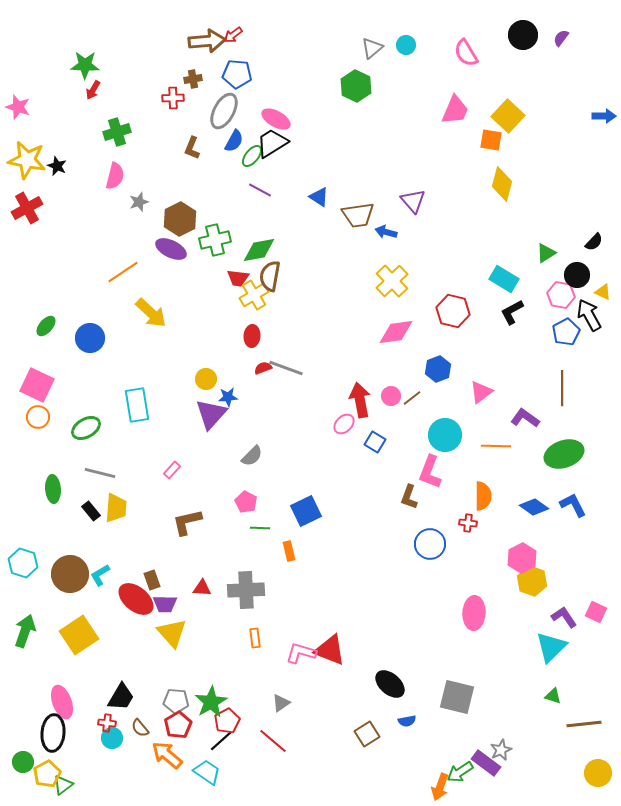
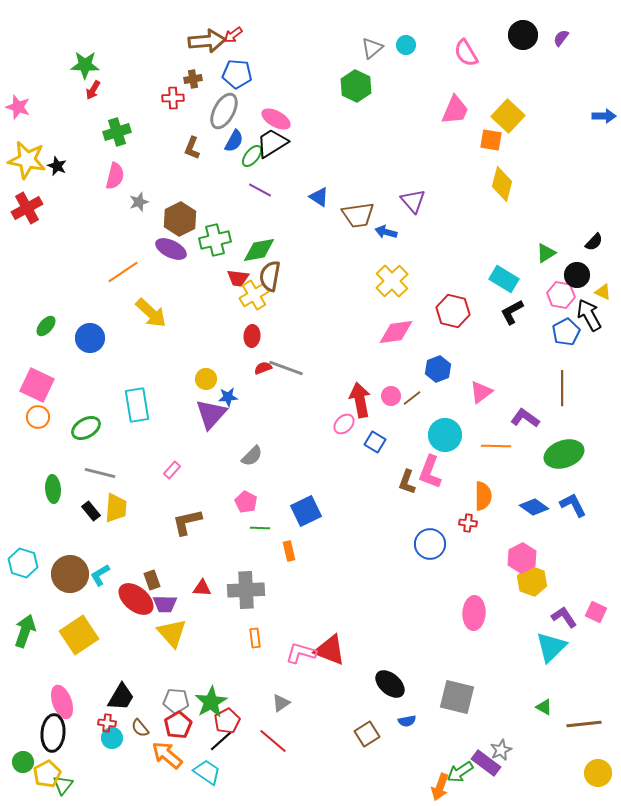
brown L-shape at (409, 497): moved 2 px left, 15 px up
green triangle at (553, 696): moved 9 px left, 11 px down; rotated 12 degrees clockwise
green triangle at (63, 785): rotated 15 degrees counterclockwise
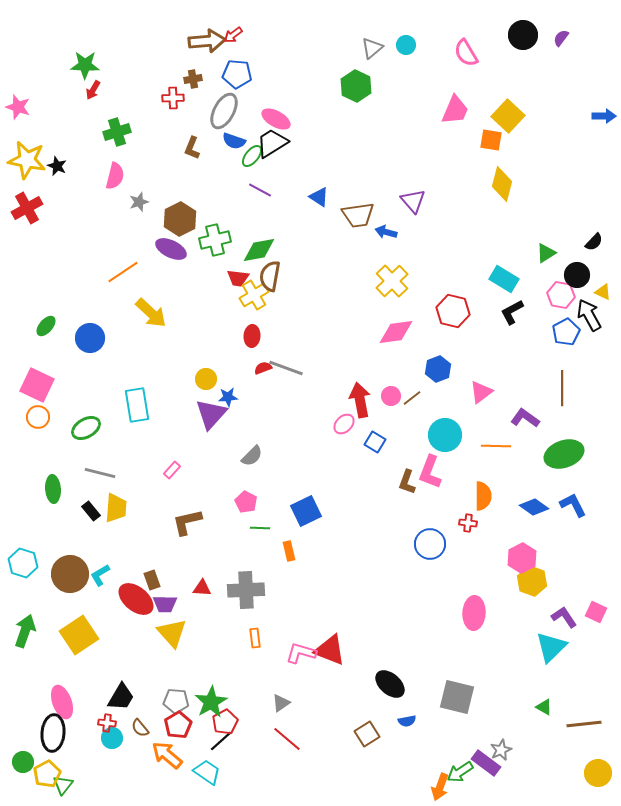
blue semicircle at (234, 141): rotated 80 degrees clockwise
red pentagon at (227, 721): moved 2 px left, 1 px down
red line at (273, 741): moved 14 px right, 2 px up
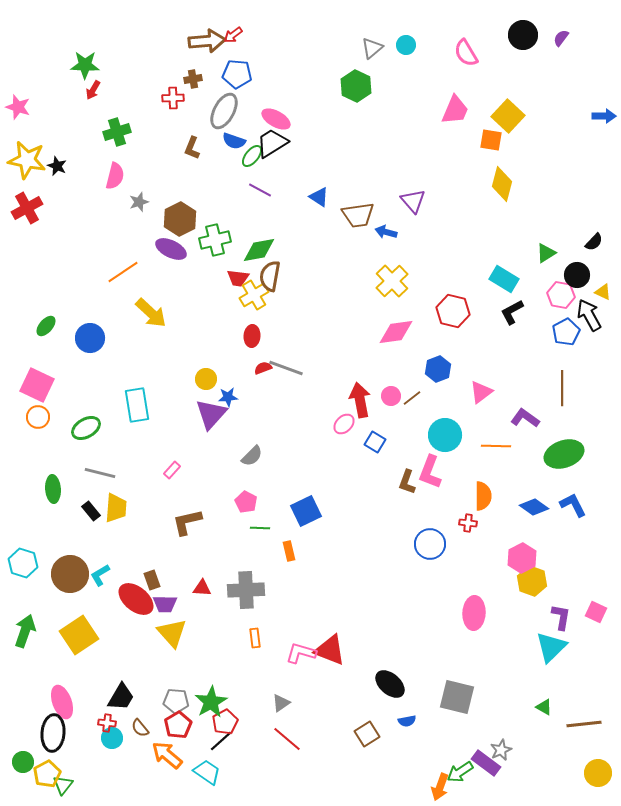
purple L-shape at (564, 617): moved 3 px left; rotated 44 degrees clockwise
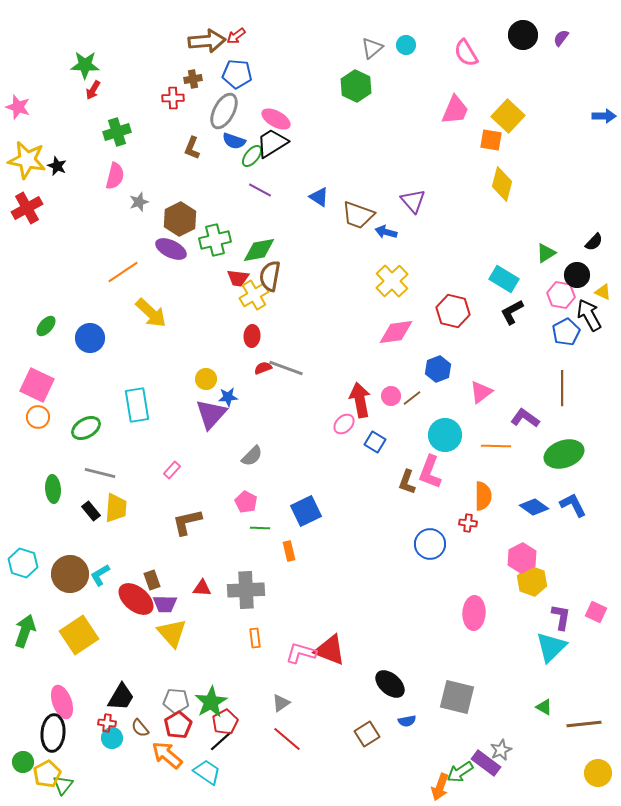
red arrow at (233, 35): moved 3 px right, 1 px down
brown trapezoid at (358, 215): rotated 28 degrees clockwise
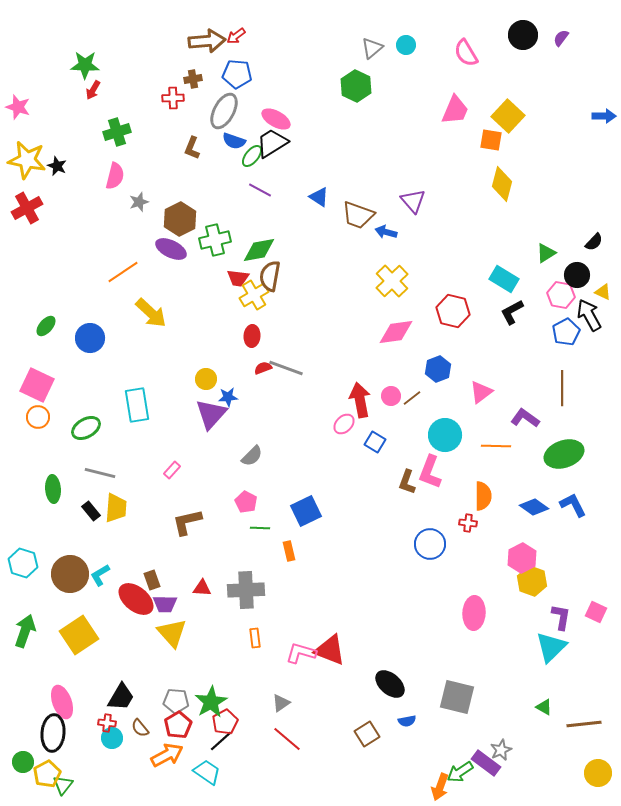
orange arrow at (167, 755): rotated 112 degrees clockwise
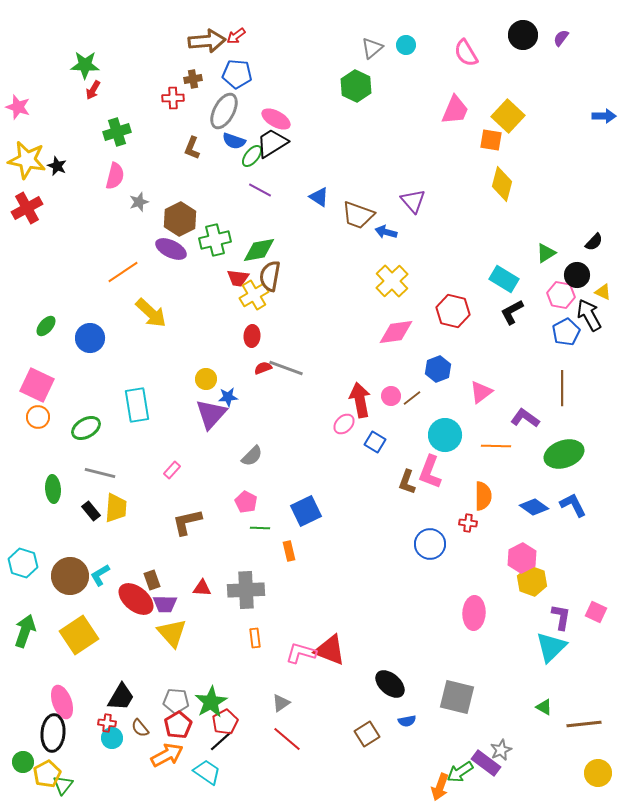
brown circle at (70, 574): moved 2 px down
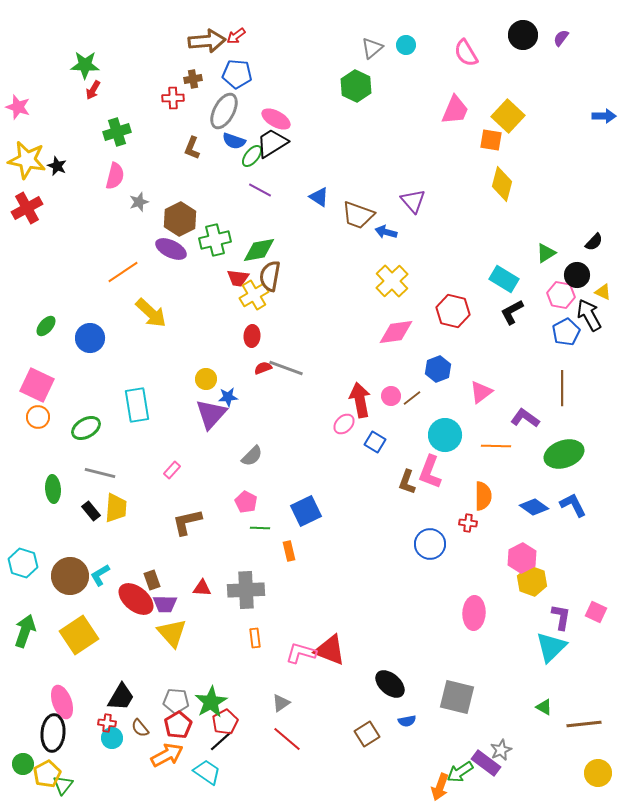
green circle at (23, 762): moved 2 px down
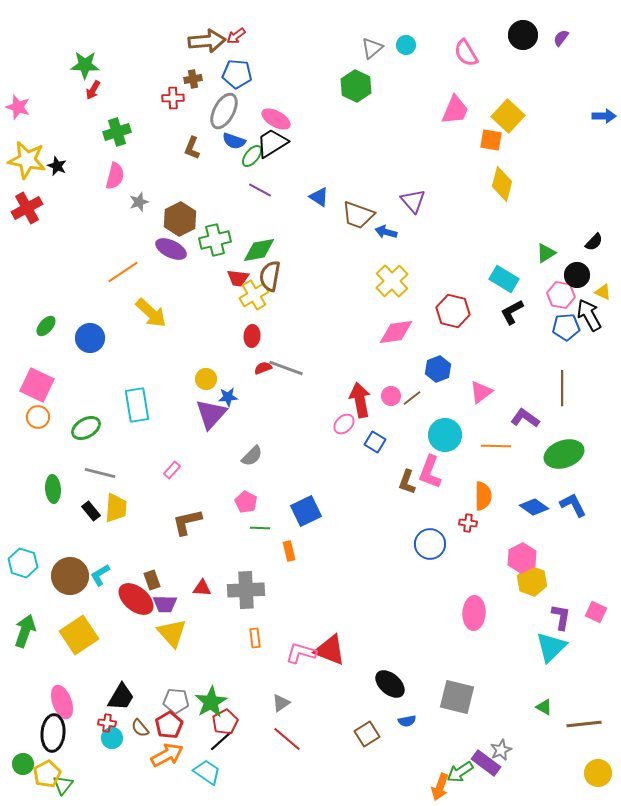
blue pentagon at (566, 332): moved 5 px up; rotated 24 degrees clockwise
red pentagon at (178, 725): moved 9 px left
